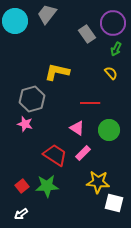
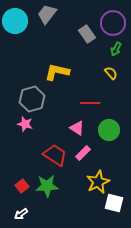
yellow star: rotated 30 degrees counterclockwise
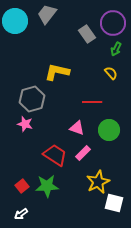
red line: moved 2 px right, 1 px up
pink triangle: rotated 14 degrees counterclockwise
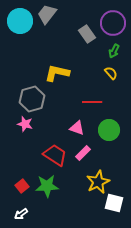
cyan circle: moved 5 px right
green arrow: moved 2 px left, 2 px down
yellow L-shape: moved 1 px down
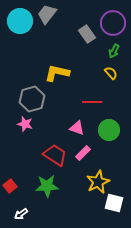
red square: moved 12 px left
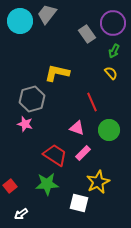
red line: rotated 66 degrees clockwise
green star: moved 2 px up
white square: moved 35 px left
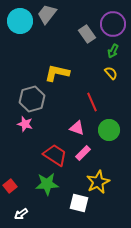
purple circle: moved 1 px down
green arrow: moved 1 px left
